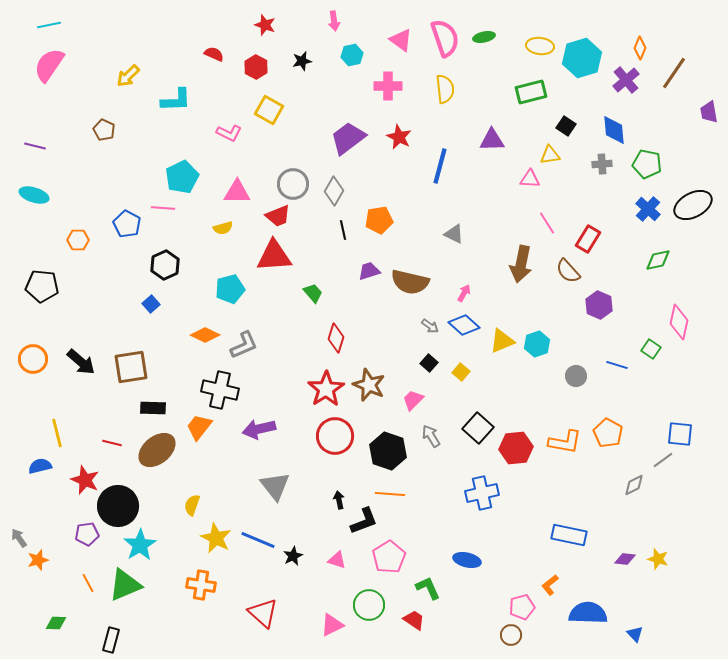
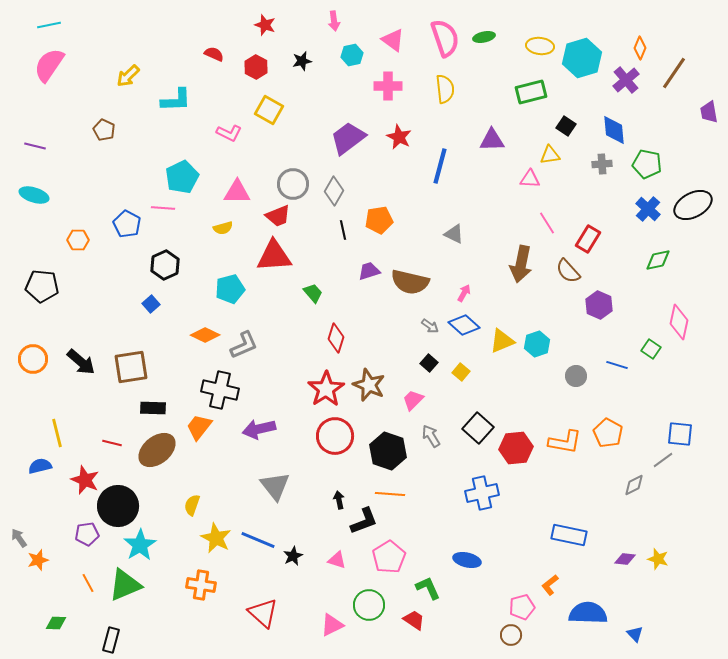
pink triangle at (401, 40): moved 8 px left
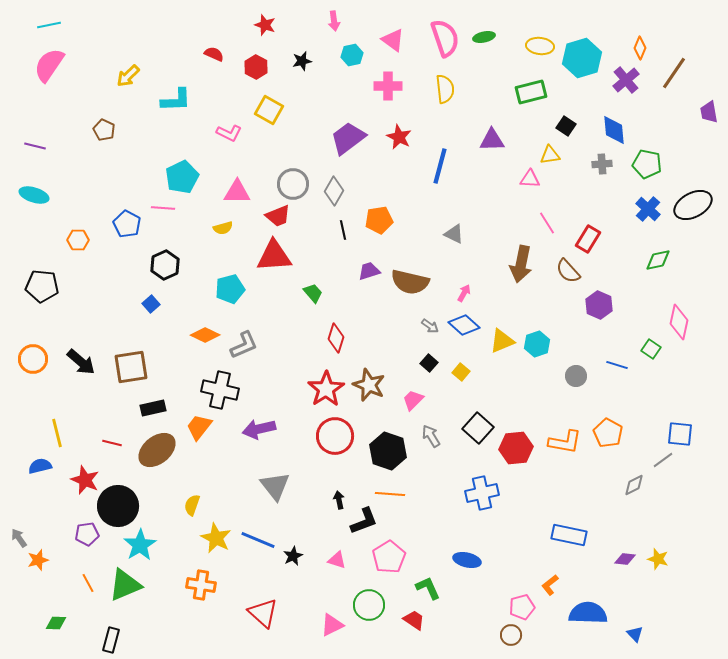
black rectangle at (153, 408): rotated 15 degrees counterclockwise
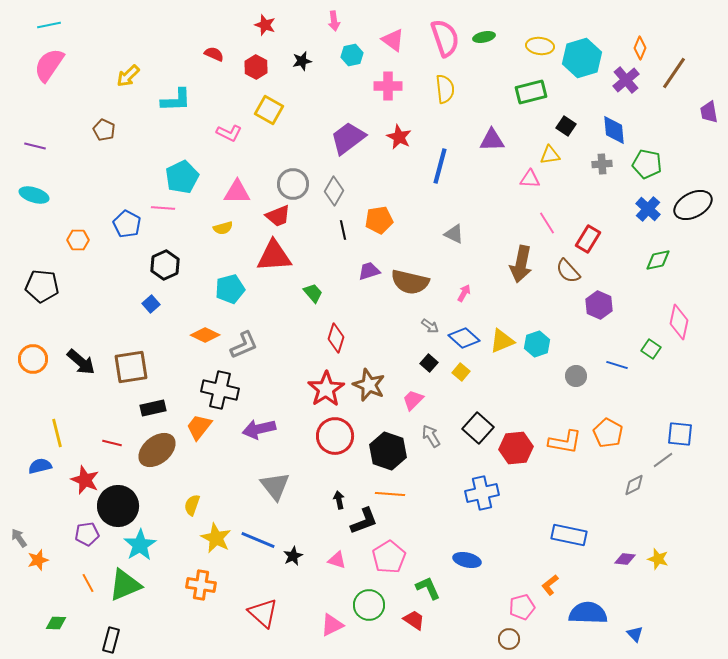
blue diamond at (464, 325): moved 13 px down
brown circle at (511, 635): moved 2 px left, 4 px down
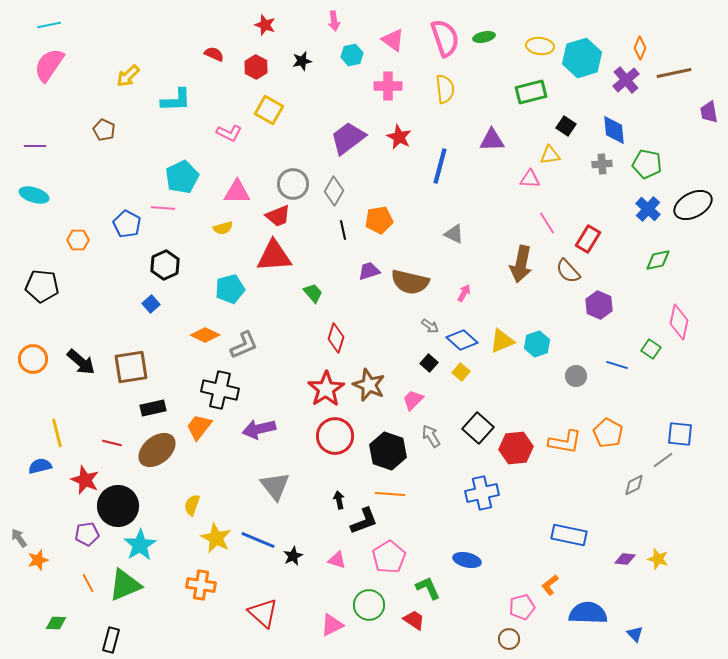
brown line at (674, 73): rotated 44 degrees clockwise
purple line at (35, 146): rotated 15 degrees counterclockwise
blue diamond at (464, 338): moved 2 px left, 2 px down
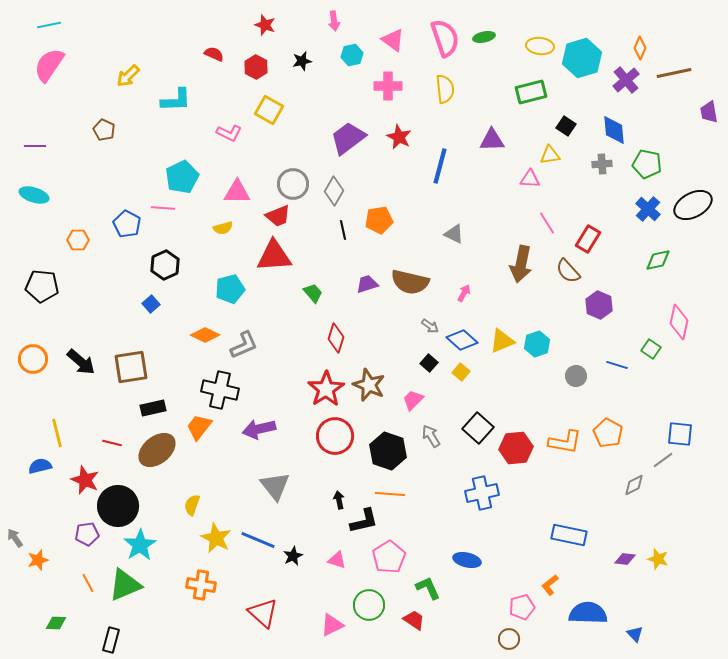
purple trapezoid at (369, 271): moved 2 px left, 13 px down
black L-shape at (364, 521): rotated 8 degrees clockwise
gray arrow at (19, 538): moved 4 px left
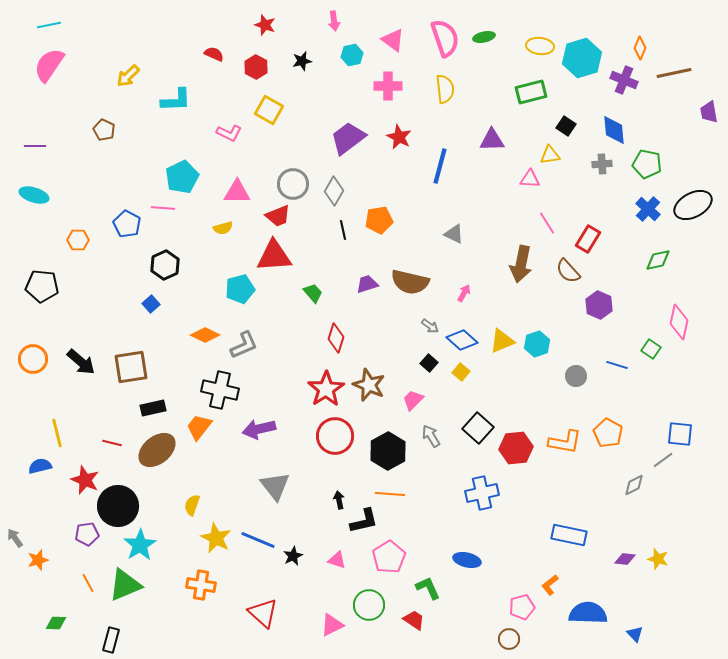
purple cross at (626, 80): moved 2 px left; rotated 28 degrees counterclockwise
cyan pentagon at (230, 289): moved 10 px right
black hexagon at (388, 451): rotated 12 degrees clockwise
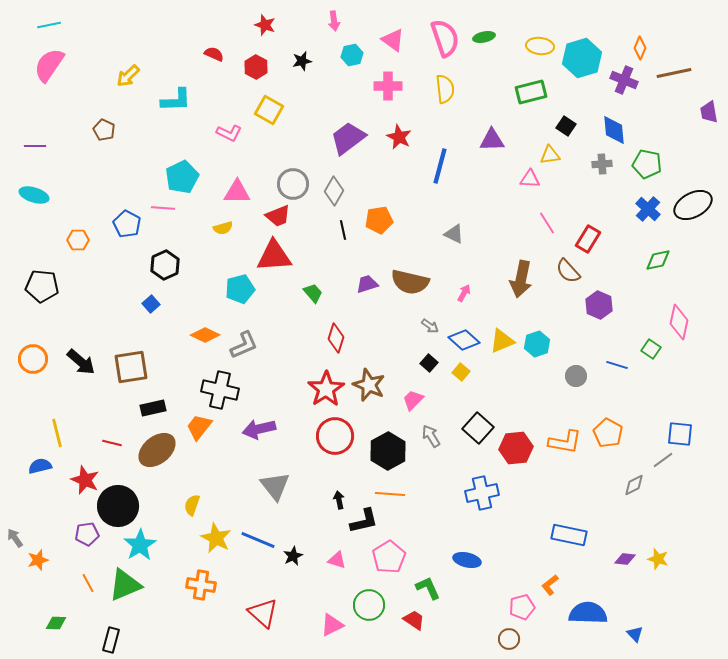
brown arrow at (521, 264): moved 15 px down
blue diamond at (462, 340): moved 2 px right
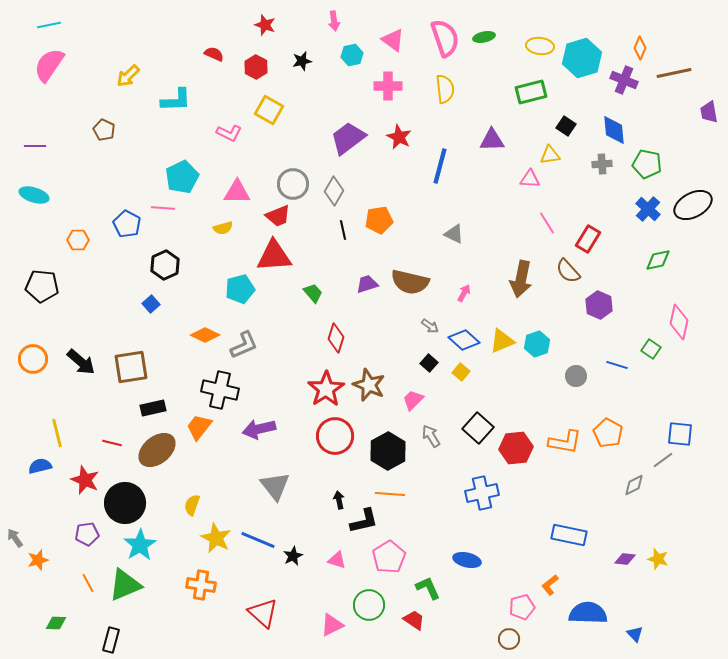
black circle at (118, 506): moved 7 px right, 3 px up
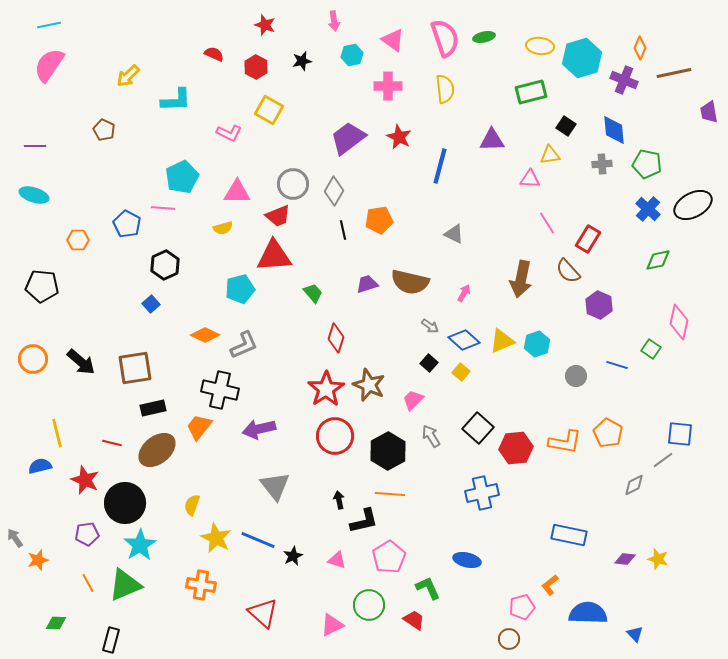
brown square at (131, 367): moved 4 px right, 1 px down
